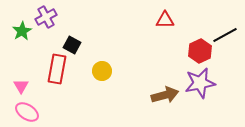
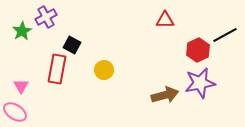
red hexagon: moved 2 px left, 1 px up
yellow circle: moved 2 px right, 1 px up
pink ellipse: moved 12 px left
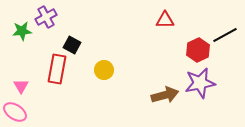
green star: rotated 24 degrees clockwise
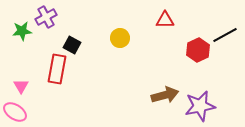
yellow circle: moved 16 px right, 32 px up
purple star: moved 23 px down
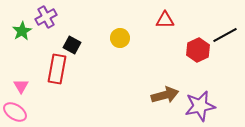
green star: rotated 24 degrees counterclockwise
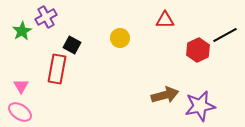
pink ellipse: moved 5 px right
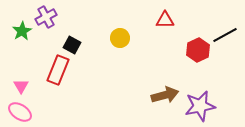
red rectangle: moved 1 px right, 1 px down; rotated 12 degrees clockwise
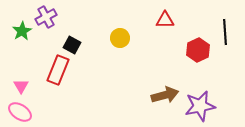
black line: moved 3 px up; rotated 65 degrees counterclockwise
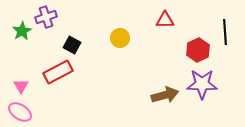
purple cross: rotated 10 degrees clockwise
red rectangle: moved 2 px down; rotated 40 degrees clockwise
purple star: moved 2 px right, 22 px up; rotated 12 degrees clockwise
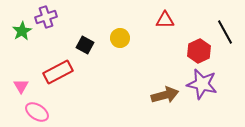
black line: rotated 25 degrees counterclockwise
black square: moved 13 px right
red hexagon: moved 1 px right, 1 px down
purple star: rotated 12 degrees clockwise
pink ellipse: moved 17 px right
